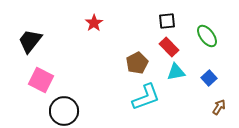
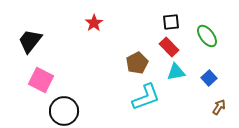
black square: moved 4 px right, 1 px down
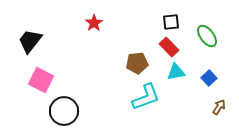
brown pentagon: rotated 20 degrees clockwise
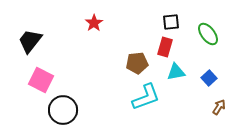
green ellipse: moved 1 px right, 2 px up
red rectangle: moved 4 px left; rotated 60 degrees clockwise
black circle: moved 1 px left, 1 px up
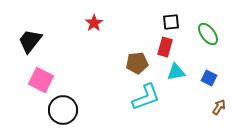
blue square: rotated 21 degrees counterclockwise
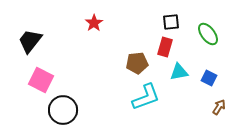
cyan triangle: moved 3 px right
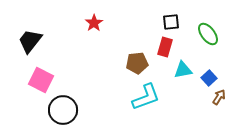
cyan triangle: moved 4 px right, 2 px up
blue square: rotated 21 degrees clockwise
brown arrow: moved 10 px up
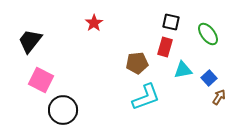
black square: rotated 18 degrees clockwise
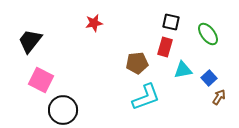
red star: rotated 24 degrees clockwise
